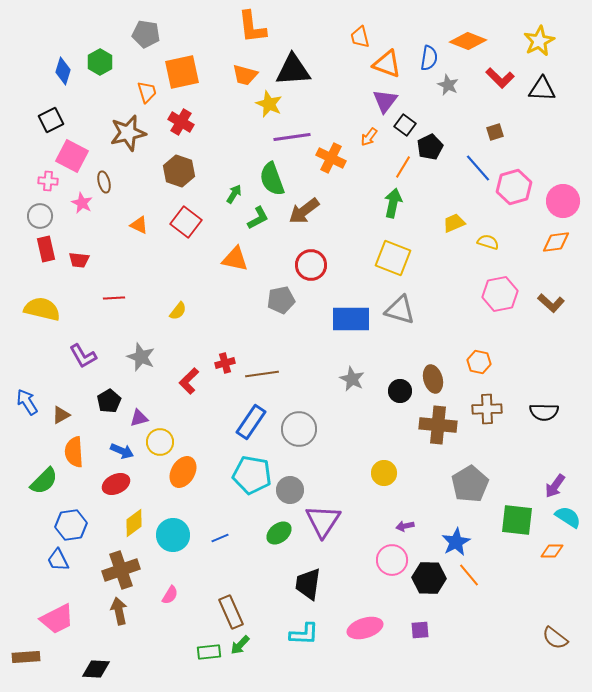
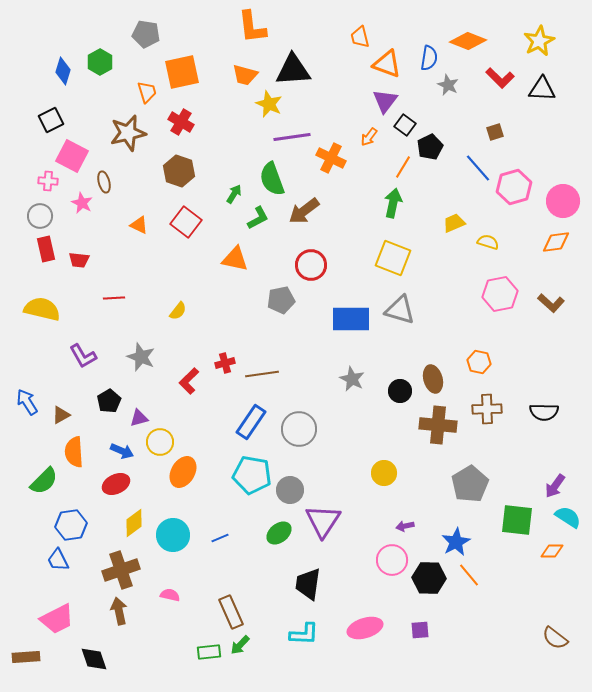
pink semicircle at (170, 595): rotated 108 degrees counterclockwise
black diamond at (96, 669): moved 2 px left, 10 px up; rotated 68 degrees clockwise
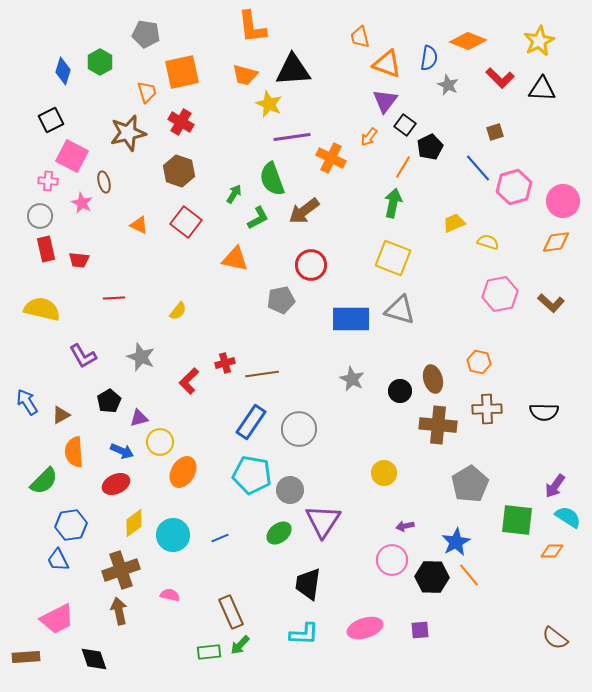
black hexagon at (429, 578): moved 3 px right, 1 px up
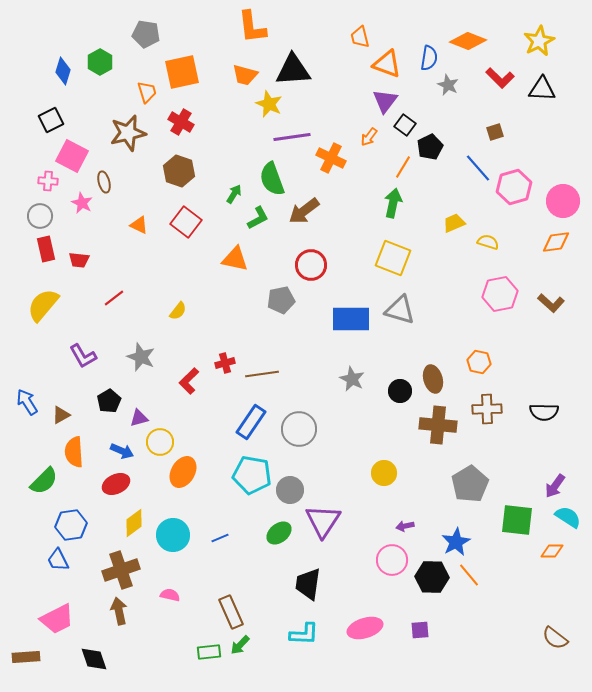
red line at (114, 298): rotated 35 degrees counterclockwise
yellow semicircle at (42, 309): moved 1 px right, 4 px up; rotated 63 degrees counterclockwise
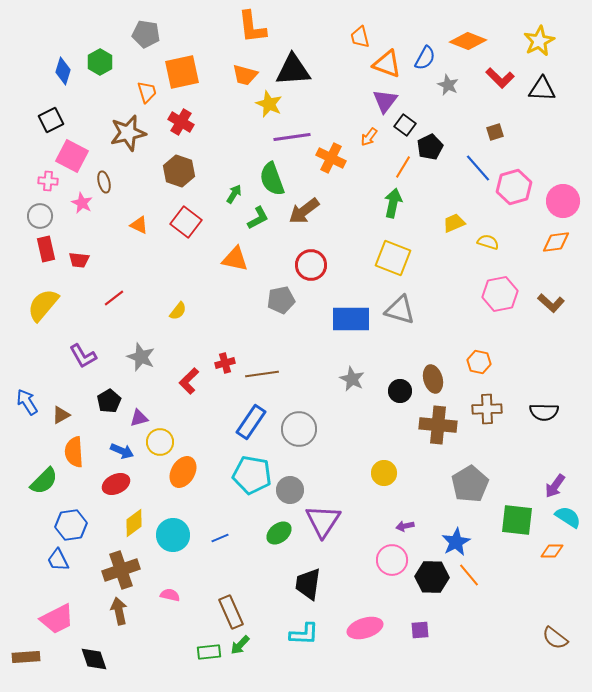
blue semicircle at (429, 58): moved 4 px left; rotated 20 degrees clockwise
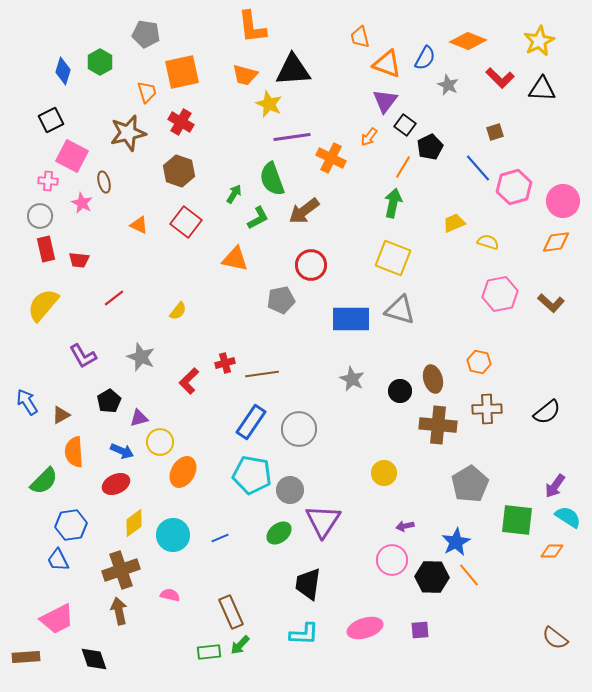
black semicircle at (544, 412): moved 3 px right; rotated 40 degrees counterclockwise
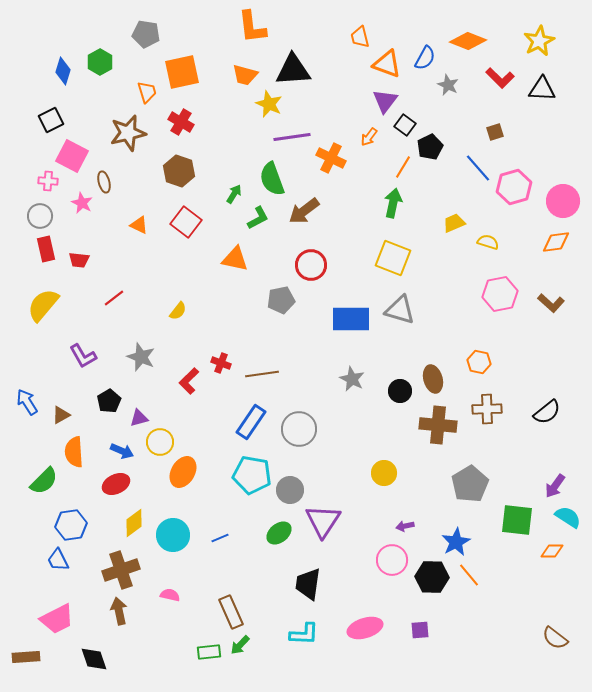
red cross at (225, 363): moved 4 px left; rotated 36 degrees clockwise
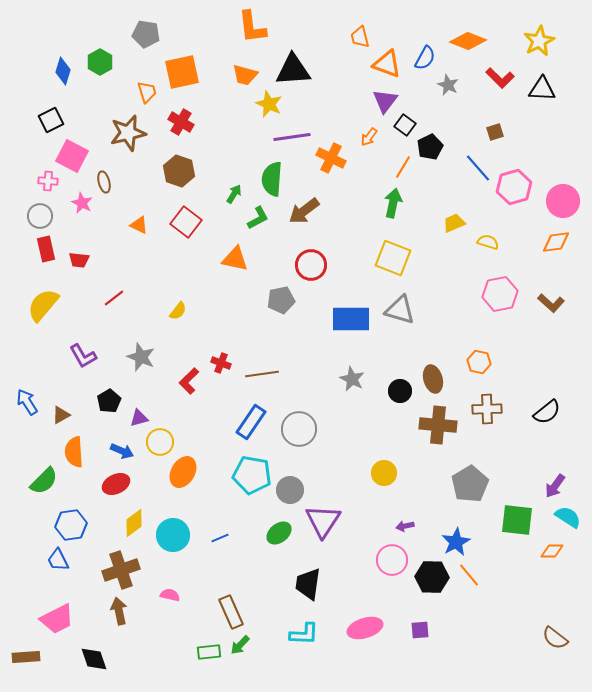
green semicircle at (272, 179): rotated 24 degrees clockwise
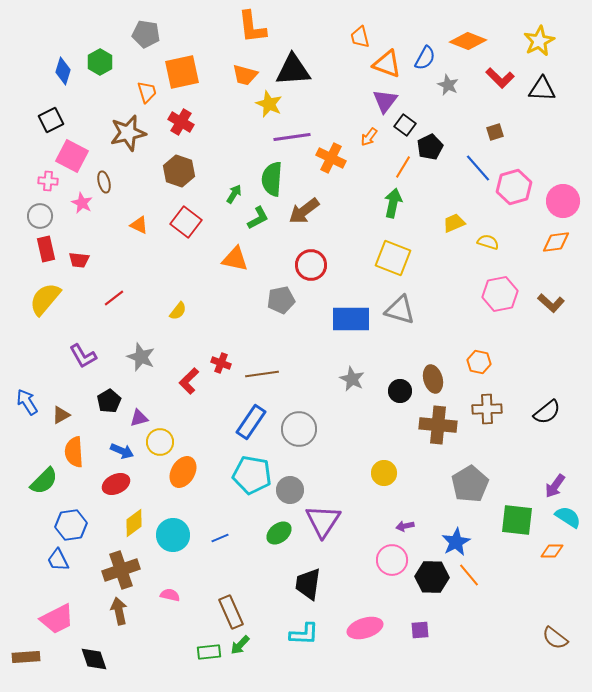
yellow semicircle at (43, 305): moved 2 px right, 6 px up
